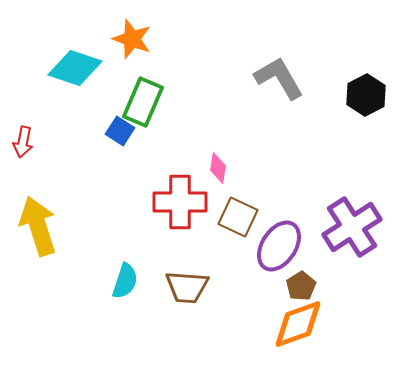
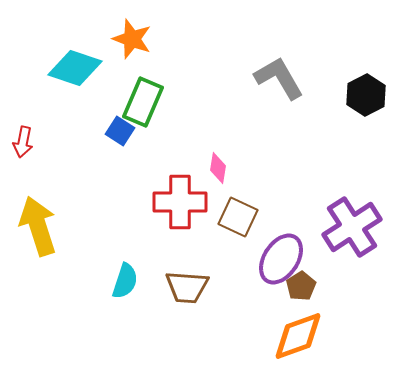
purple ellipse: moved 2 px right, 13 px down
orange diamond: moved 12 px down
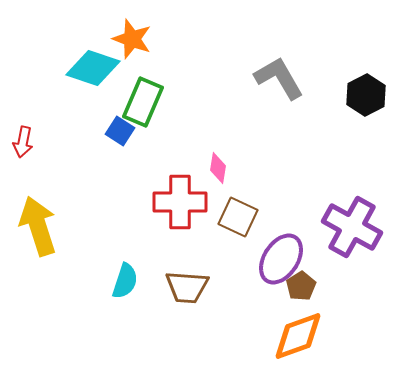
cyan diamond: moved 18 px right
purple cross: rotated 28 degrees counterclockwise
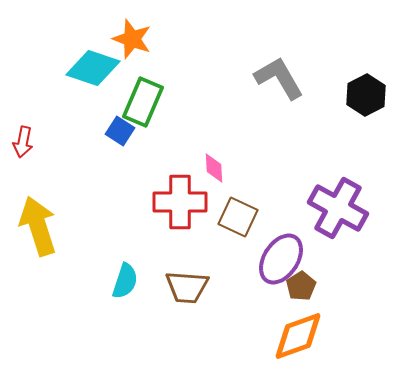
pink diamond: moved 4 px left; rotated 12 degrees counterclockwise
purple cross: moved 14 px left, 19 px up
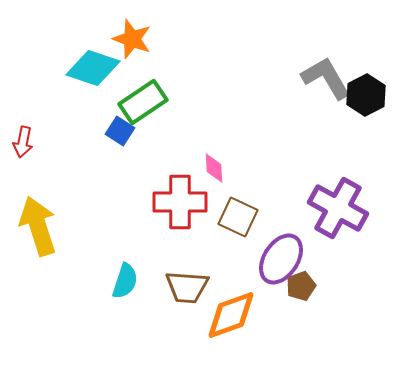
gray L-shape: moved 47 px right
green rectangle: rotated 33 degrees clockwise
brown pentagon: rotated 12 degrees clockwise
orange diamond: moved 67 px left, 21 px up
